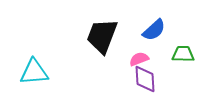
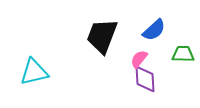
pink semicircle: rotated 30 degrees counterclockwise
cyan triangle: rotated 8 degrees counterclockwise
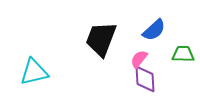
black trapezoid: moved 1 px left, 3 px down
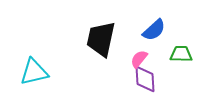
black trapezoid: rotated 9 degrees counterclockwise
green trapezoid: moved 2 px left
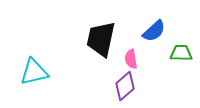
blue semicircle: moved 1 px down
green trapezoid: moved 1 px up
pink semicircle: moved 8 px left; rotated 48 degrees counterclockwise
purple diamond: moved 20 px left, 7 px down; rotated 52 degrees clockwise
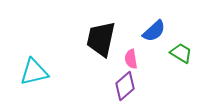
green trapezoid: rotated 30 degrees clockwise
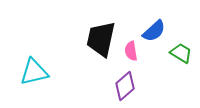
pink semicircle: moved 8 px up
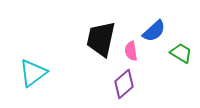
cyan triangle: moved 1 px left, 1 px down; rotated 24 degrees counterclockwise
purple diamond: moved 1 px left, 2 px up
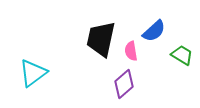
green trapezoid: moved 1 px right, 2 px down
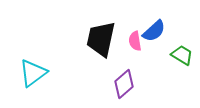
pink semicircle: moved 4 px right, 10 px up
